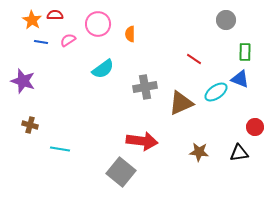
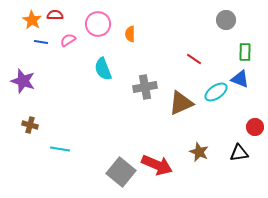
cyan semicircle: rotated 105 degrees clockwise
red arrow: moved 15 px right, 24 px down; rotated 16 degrees clockwise
brown star: rotated 18 degrees clockwise
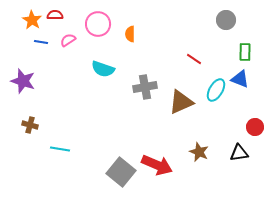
cyan semicircle: rotated 50 degrees counterclockwise
cyan ellipse: moved 2 px up; rotated 25 degrees counterclockwise
brown triangle: moved 1 px up
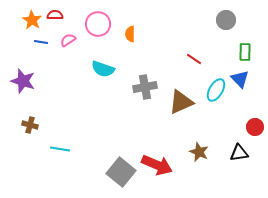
blue triangle: rotated 24 degrees clockwise
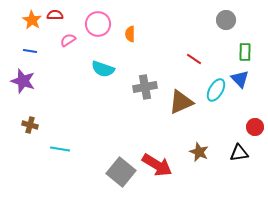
blue line: moved 11 px left, 9 px down
red arrow: rotated 8 degrees clockwise
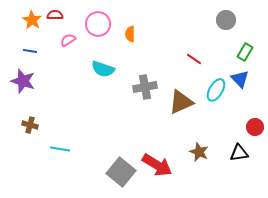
green rectangle: rotated 30 degrees clockwise
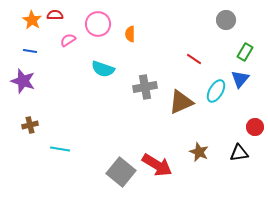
blue triangle: rotated 24 degrees clockwise
cyan ellipse: moved 1 px down
brown cross: rotated 28 degrees counterclockwise
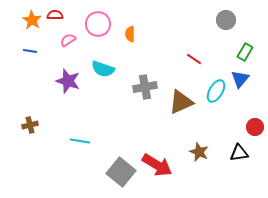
purple star: moved 45 px right
cyan line: moved 20 px right, 8 px up
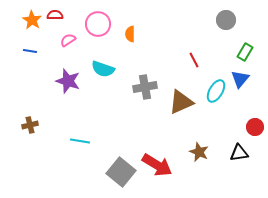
red line: moved 1 px down; rotated 28 degrees clockwise
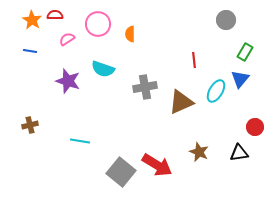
pink semicircle: moved 1 px left, 1 px up
red line: rotated 21 degrees clockwise
